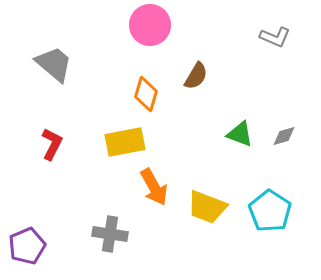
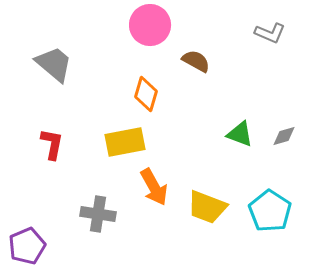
gray L-shape: moved 5 px left, 4 px up
brown semicircle: moved 15 px up; rotated 92 degrees counterclockwise
red L-shape: rotated 16 degrees counterclockwise
gray cross: moved 12 px left, 20 px up
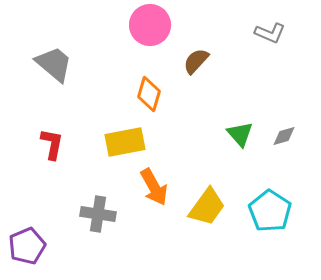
brown semicircle: rotated 76 degrees counterclockwise
orange diamond: moved 3 px right
green triangle: rotated 28 degrees clockwise
yellow trapezoid: rotated 75 degrees counterclockwise
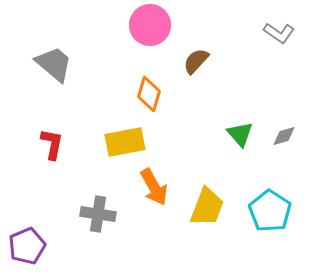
gray L-shape: moved 9 px right; rotated 12 degrees clockwise
yellow trapezoid: rotated 15 degrees counterclockwise
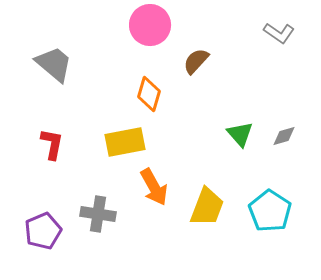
purple pentagon: moved 16 px right, 15 px up
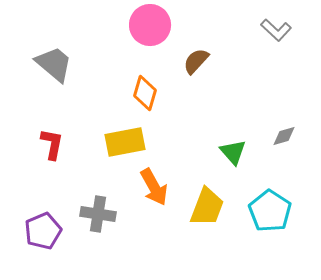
gray L-shape: moved 3 px left, 3 px up; rotated 8 degrees clockwise
orange diamond: moved 4 px left, 1 px up
green triangle: moved 7 px left, 18 px down
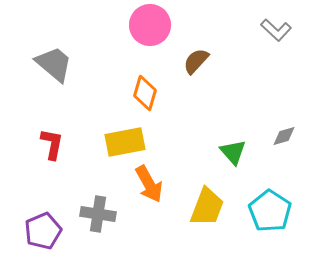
orange arrow: moved 5 px left, 3 px up
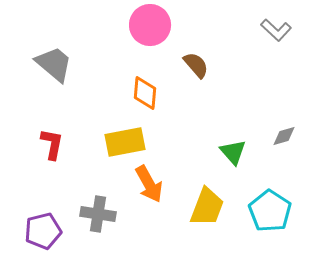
brown semicircle: moved 4 px down; rotated 96 degrees clockwise
orange diamond: rotated 12 degrees counterclockwise
purple pentagon: rotated 9 degrees clockwise
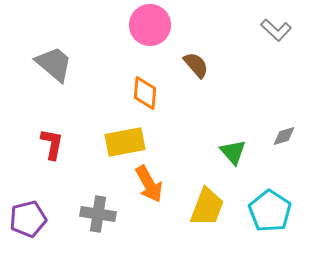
purple pentagon: moved 15 px left, 12 px up
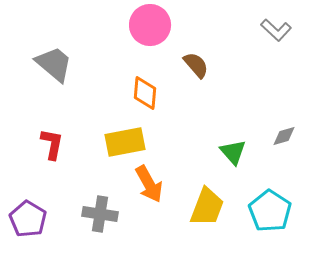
gray cross: moved 2 px right
purple pentagon: rotated 27 degrees counterclockwise
